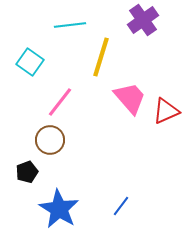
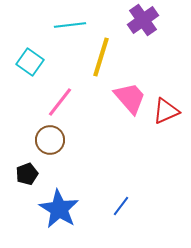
black pentagon: moved 2 px down
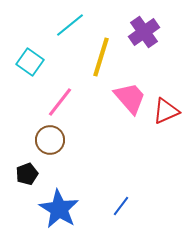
purple cross: moved 1 px right, 12 px down
cyan line: rotated 32 degrees counterclockwise
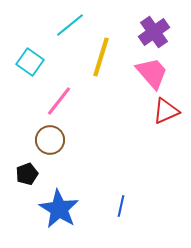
purple cross: moved 10 px right
pink trapezoid: moved 22 px right, 25 px up
pink line: moved 1 px left, 1 px up
blue line: rotated 25 degrees counterclockwise
